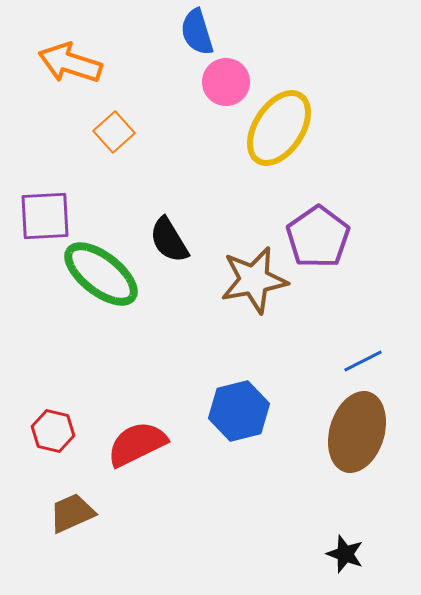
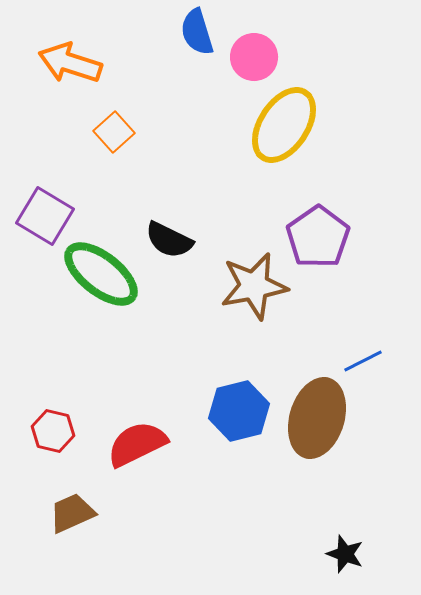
pink circle: moved 28 px right, 25 px up
yellow ellipse: moved 5 px right, 3 px up
purple square: rotated 34 degrees clockwise
black semicircle: rotated 33 degrees counterclockwise
brown star: moved 6 px down
brown ellipse: moved 40 px left, 14 px up
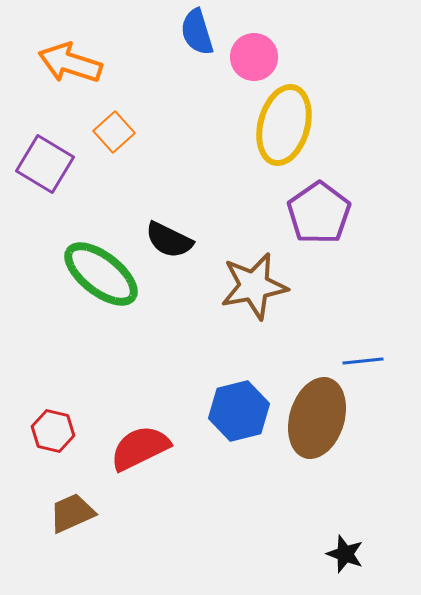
yellow ellipse: rotated 18 degrees counterclockwise
purple square: moved 52 px up
purple pentagon: moved 1 px right, 24 px up
blue line: rotated 21 degrees clockwise
red semicircle: moved 3 px right, 4 px down
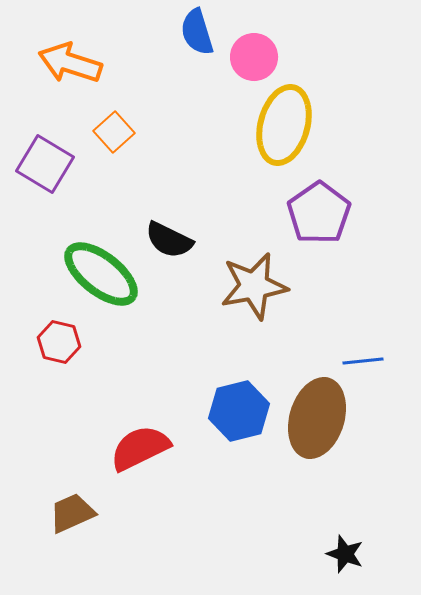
red hexagon: moved 6 px right, 89 px up
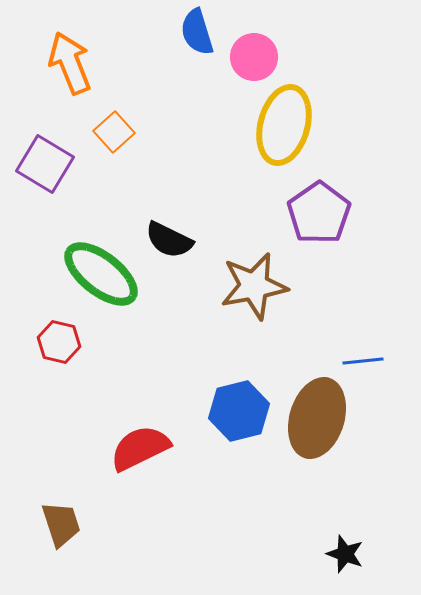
orange arrow: rotated 50 degrees clockwise
brown trapezoid: moved 11 px left, 11 px down; rotated 96 degrees clockwise
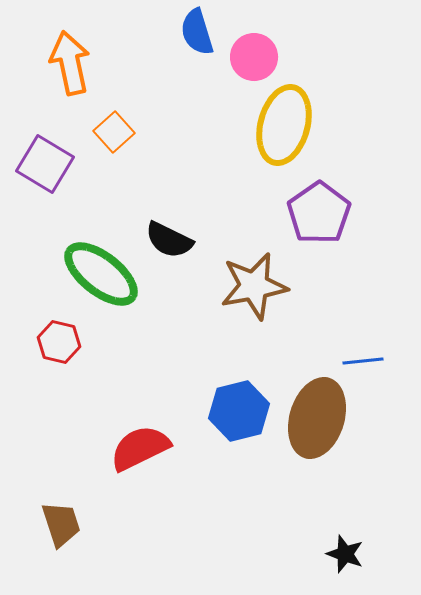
orange arrow: rotated 10 degrees clockwise
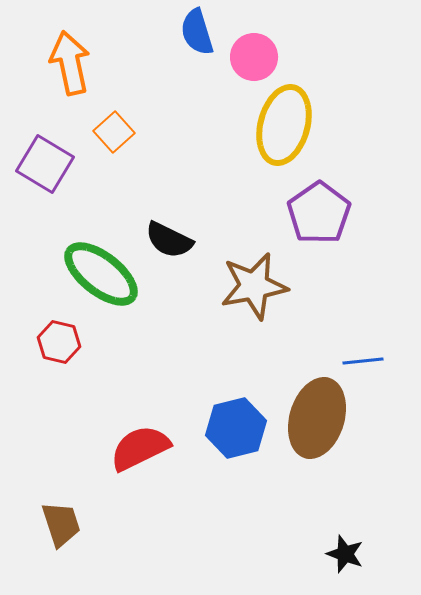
blue hexagon: moved 3 px left, 17 px down
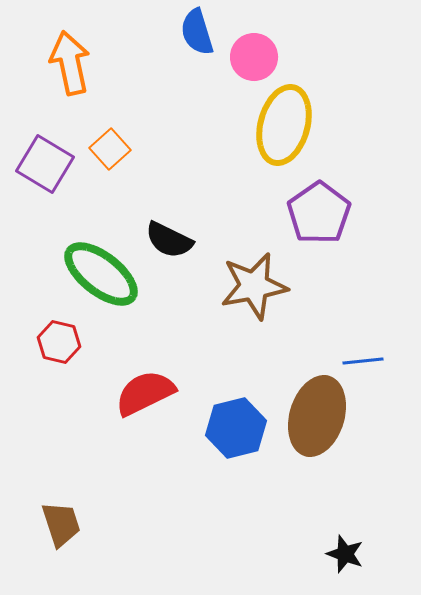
orange square: moved 4 px left, 17 px down
brown ellipse: moved 2 px up
red semicircle: moved 5 px right, 55 px up
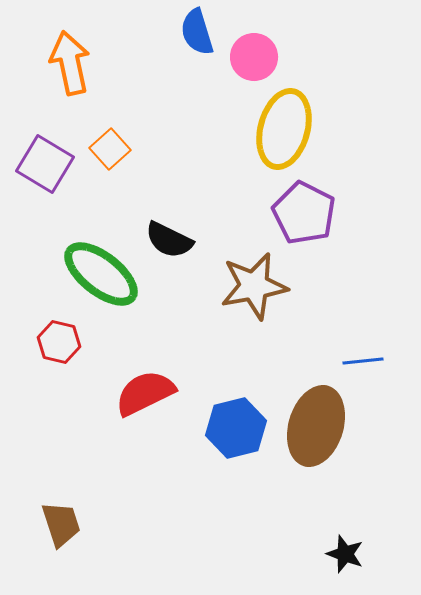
yellow ellipse: moved 4 px down
purple pentagon: moved 15 px left; rotated 10 degrees counterclockwise
brown ellipse: moved 1 px left, 10 px down
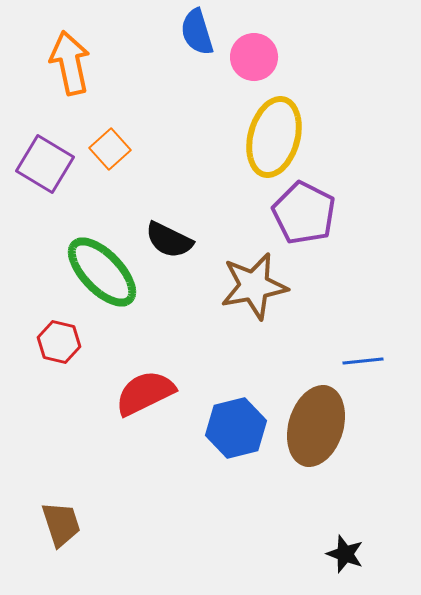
yellow ellipse: moved 10 px left, 8 px down
green ellipse: moved 1 px right, 2 px up; rotated 8 degrees clockwise
